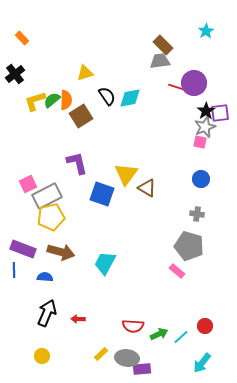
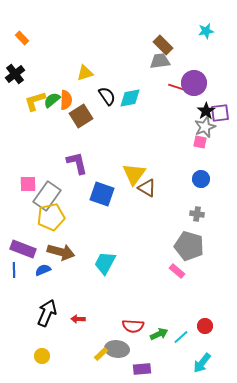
cyan star at (206, 31): rotated 21 degrees clockwise
yellow triangle at (126, 174): moved 8 px right
pink square at (28, 184): rotated 24 degrees clockwise
gray rectangle at (47, 196): rotated 28 degrees counterclockwise
blue semicircle at (45, 277): moved 2 px left, 7 px up; rotated 28 degrees counterclockwise
gray ellipse at (127, 358): moved 10 px left, 9 px up
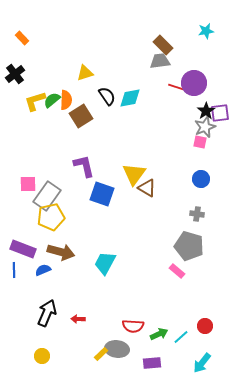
purple L-shape at (77, 163): moved 7 px right, 3 px down
purple rectangle at (142, 369): moved 10 px right, 6 px up
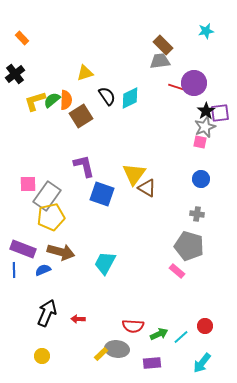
cyan diamond at (130, 98): rotated 15 degrees counterclockwise
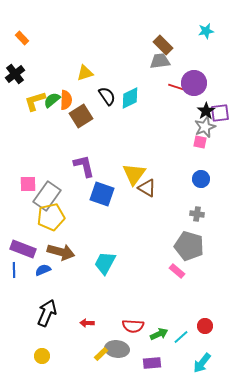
red arrow at (78, 319): moved 9 px right, 4 px down
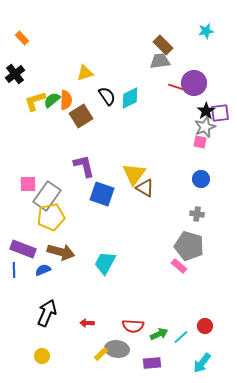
brown triangle at (147, 188): moved 2 px left
pink rectangle at (177, 271): moved 2 px right, 5 px up
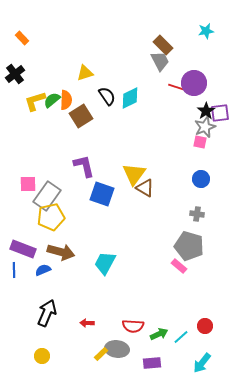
gray trapezoid at (160, 61): rotated 70 degrees clockwise
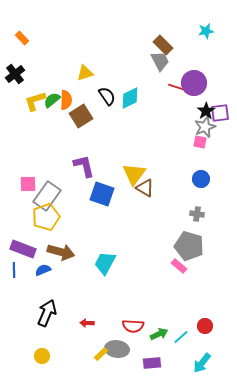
yellow pentagon at (51, 217): moved 5 px left; rotated 8 degrees counterclockwise
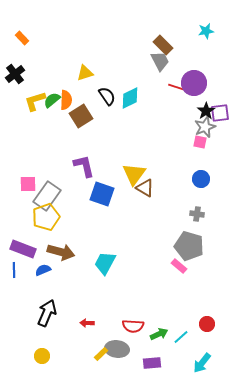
red circle at (205, 326): moved 2 px right, 2 px up
